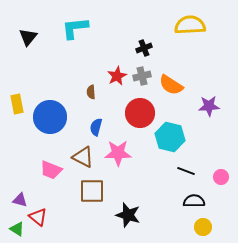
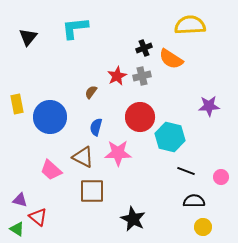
orange semicircle: moved 26 px up
brown semicircle: rotated 40 degrees clockwise
red circle: moved 4 px down
pink trapezoid: rotated 20 degrees clockwise
black star: moved 5 px right, 4 px down; rotated 10 degrees clockwise
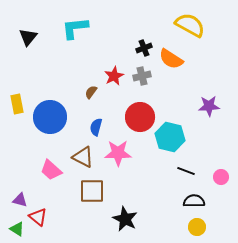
yellow semicircle: rotated 32 degrees clockwise
red star: moved 3 px left
black star: moved 8 px left
yellow circle: moved 6 px left
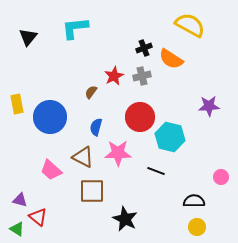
black line: moved 30 px left
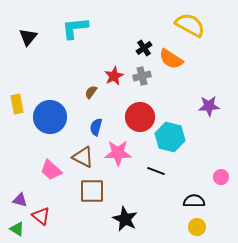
black cross: rotated 14 degrees counterclockwise
red triangle: moved 3 px right, 1 px up
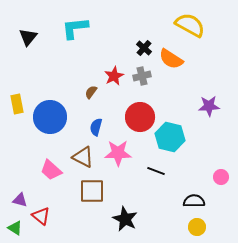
black cross: rotated 14 degrees counterclockwise
green triangle: moved 2 px left, 1 px up
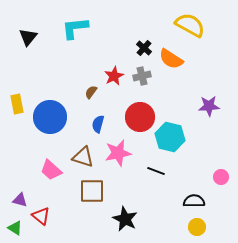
blue semicircle: moved 2 px right, 3 px up
pink star: rotated 12 degrees counterclockwise
brown triangle: rotated 10 degrees counterclockwise
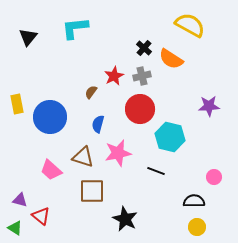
red circle: moved 8 px up
pink circle: moved 7 px left
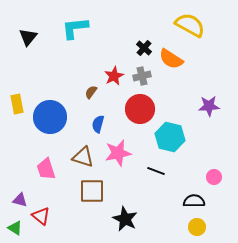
pink trapezoid: moved 5 px left, 1 px up; rotated 30 degrees clockwise
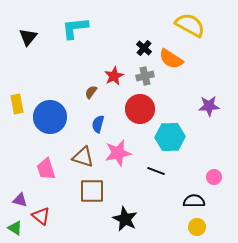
gray cross: moved 3 px right
cyan hexagon: rotated 16 degrees counterclockwise
